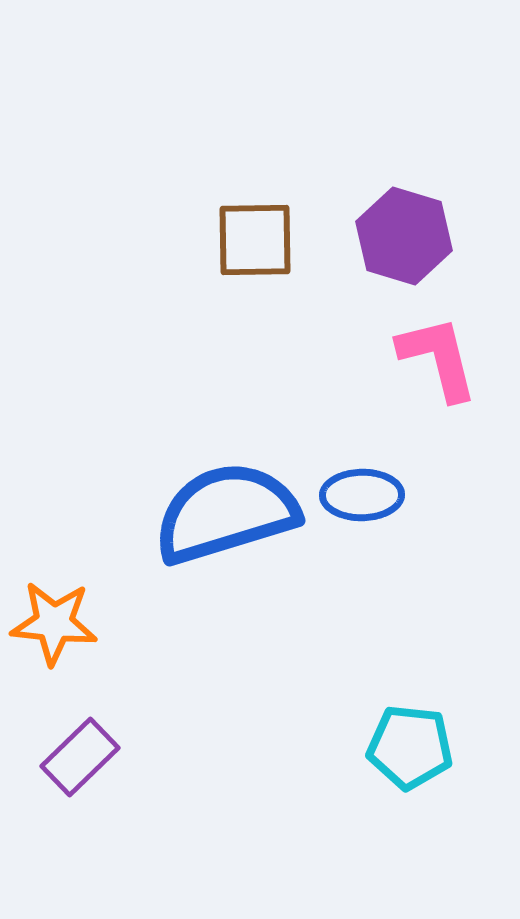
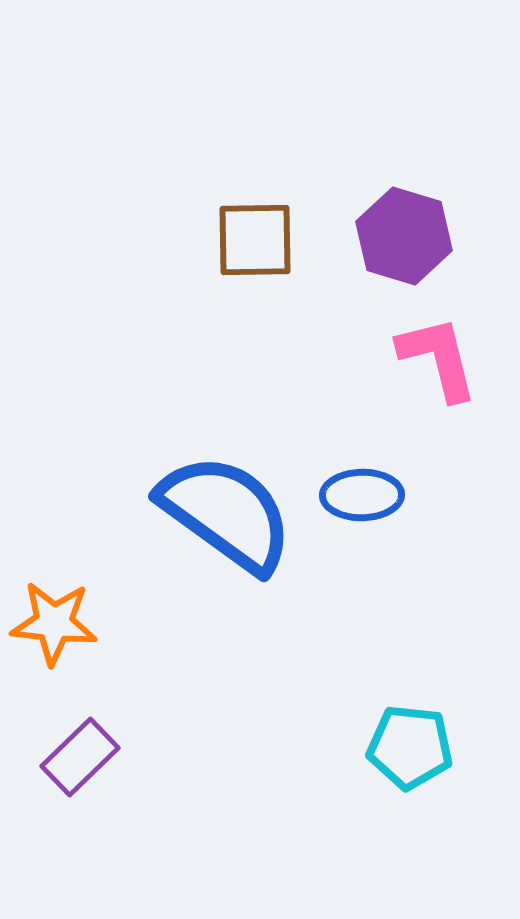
blue semicircle: rotated 53 degrees clockwise
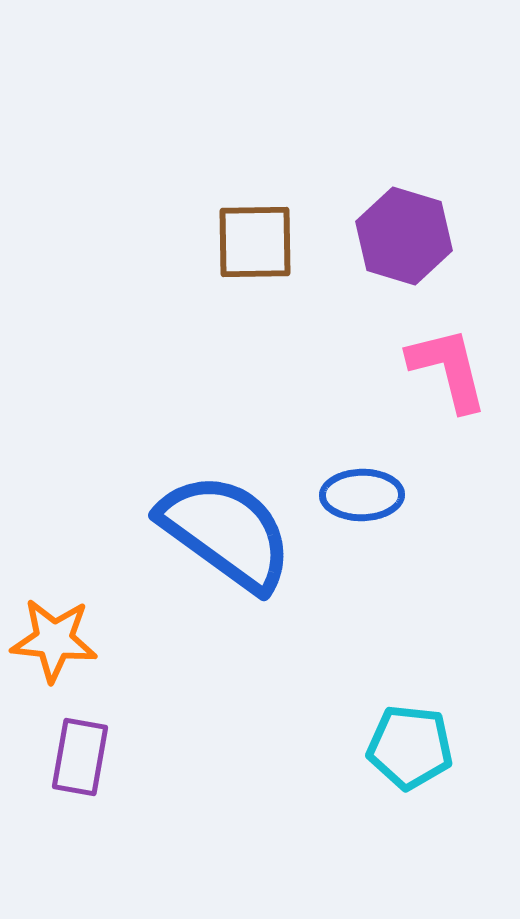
brown square: moved 2 px down
pink L-shape: moved 10 px right, 11 px down
blue semicircle: moved 19 px down
orange star: moved 17 px down
purple rectangle: rotated 36 degrees counterclockwise
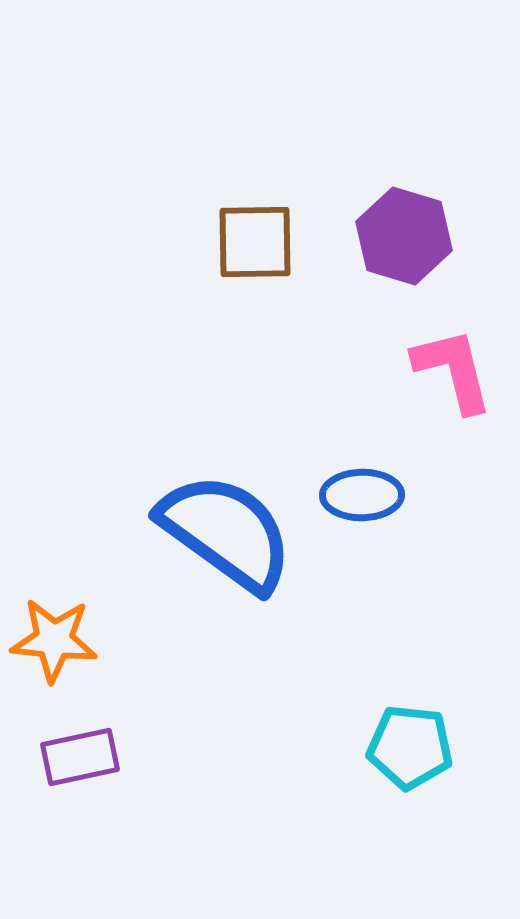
pink L-shape: moved 5 px right, 1 px down
purple rectangle: rotated 68 degrees clockwise
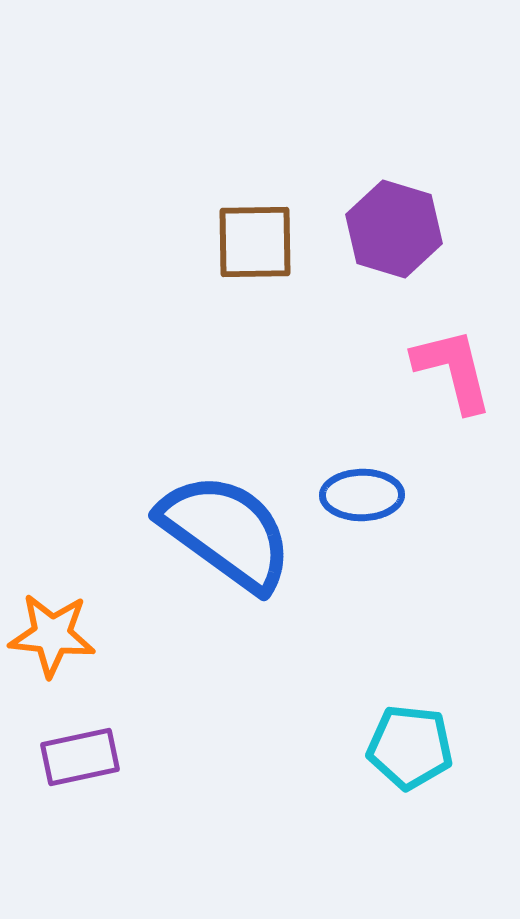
purple hexagon: moved 10 px left, 7 px up
orange star: moved 2 px left, 5 px up
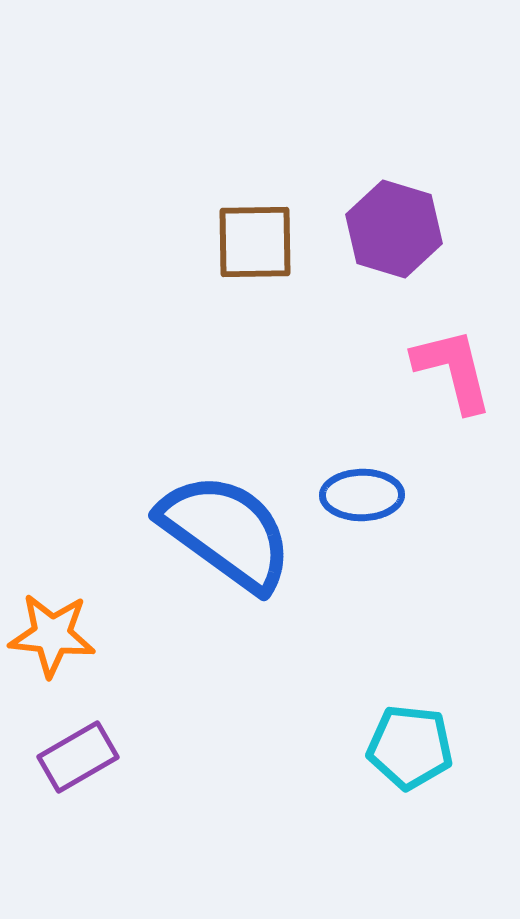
purple rectangle: moved 2 px left; rotated 18 degrees counterclockwise
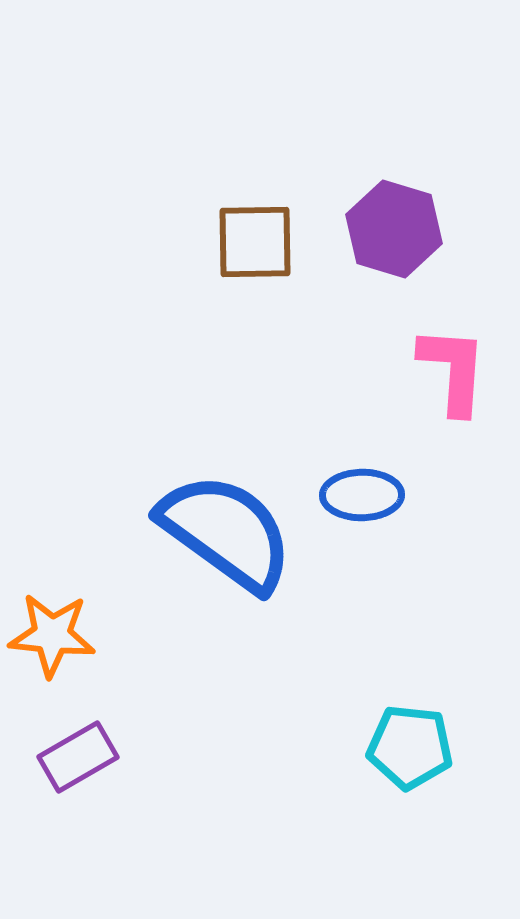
pink L-shape: rotated 18 degrees clockwise
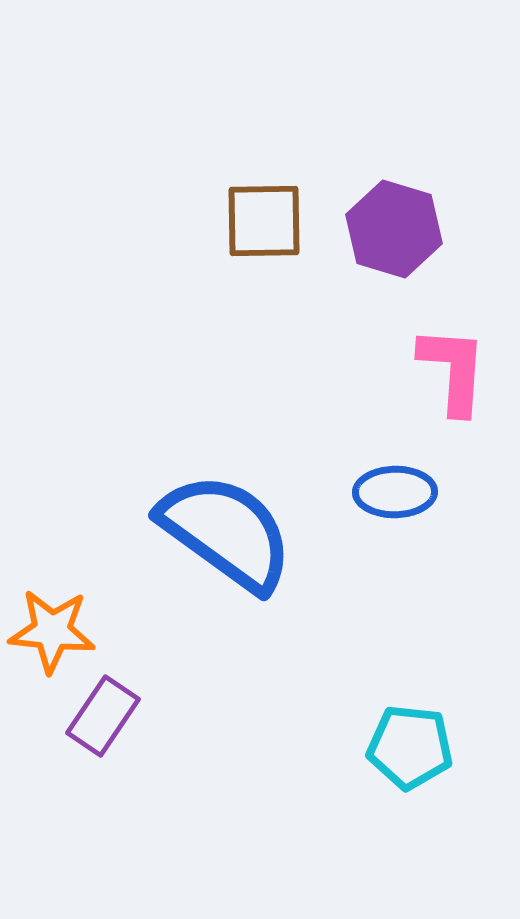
brown square: moved 9 px right, 21 px up
blue ellipse: moved 33 px right, 3 px up
orange star: moved 4 px up
purple rectangle: moved 25 px right, 41 px up; rotated 26 degrees counterclockwise
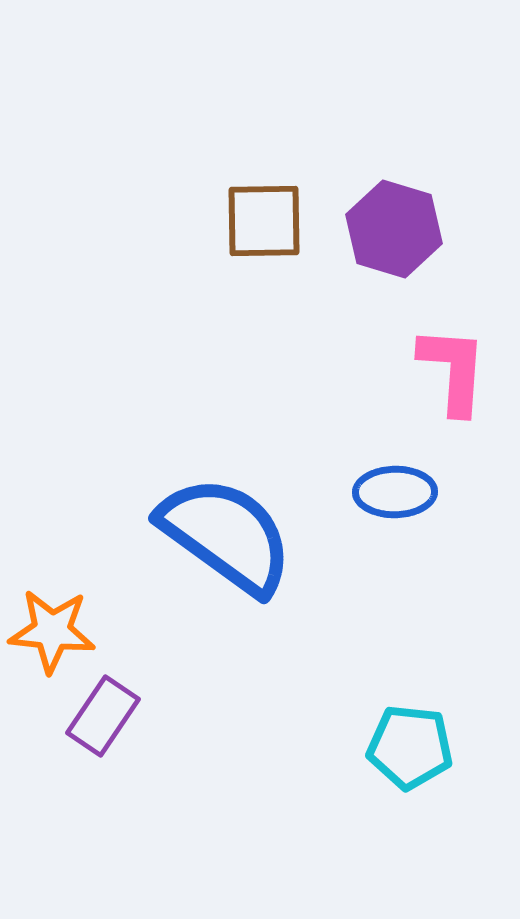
blue semicircle: moved 3 px down
